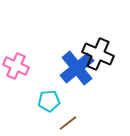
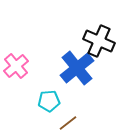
black cross: moved 1 px right, 13 px up
pink cross: rotated 25 degrees clockwise
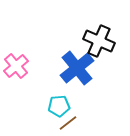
cyan pentagon: moved 10 px right, 5 px down
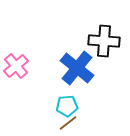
black cross: moved 5 px right; rotated 20 degrees counterclockwise
blue cross: rotated 12 degrees counterclockwise
cyan pentagon: moved 8 px right
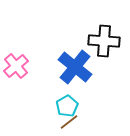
blue cross: moved 2 px left, 1 px up
cyan pentagon: rotated 25 degrees counterclockwise
brown line: moved 1 px right, 1 px up
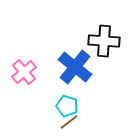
pink cross: moved 8 px right, 6 px down
cyan pentagon: rotated 25 degrees counterclockwise
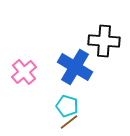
blue cross: rotated 8 degrees counterclockwise
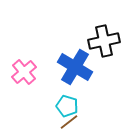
black cross: rotated 16 degrees counterclockwise
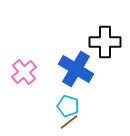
black cross: moved 1 px right, 1 px down; rotated 12 degrees clockwise
blue cross: moved 1 px right, 2 px down
cyan pentagon: moved 1 px right
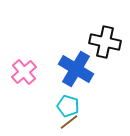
black cross: rotated 12 degrees clockwise
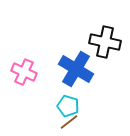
pink cross: rotated 25 degrees counterclockwise
